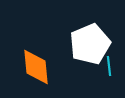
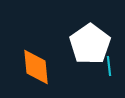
white pentagon: rotated 12 degrees counterclockwise
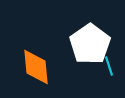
cyan line: rotated 12 degrees counterclockwise
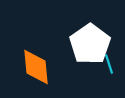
cyan line: moved 2 px up
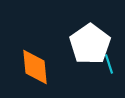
orange diamond: moved 1 px left
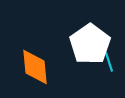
cyan line: moved 2 px up
